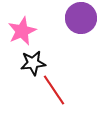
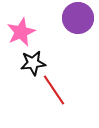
purple circle: moved 3 px left
pink star: moved 1 px left, 1 px down
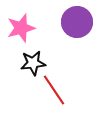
purple circle: moved 1 px left, 4 px down
pink star: moved 4 px up; rotated 8 degrees clockwise
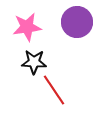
pink star: moved 6 px right, 1 px up; rotated 8 degrees clockwise
black star: moved 1 px right, 1 px up; rotated 10 degrees clockwise
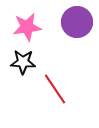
black star: moved 11 px left
red line: moved 1 px right, 1 px up
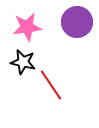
black star: rotated 10 degrees clockwise
red line: moved 4 px left, 4 px up
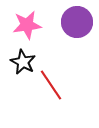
pink star: moved 2 px up
black star: rotated 15 degrees clockwise
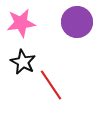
pink star: moved 6 px left, 2 px up
